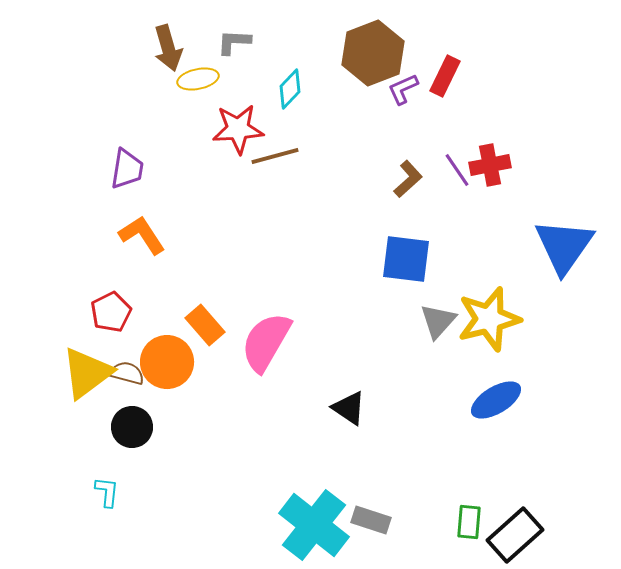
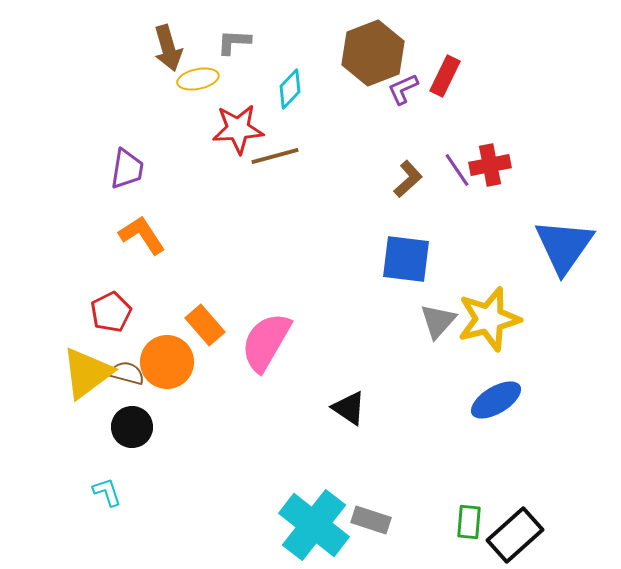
cyan L-shape: rotated 24 degrees counterclockwise
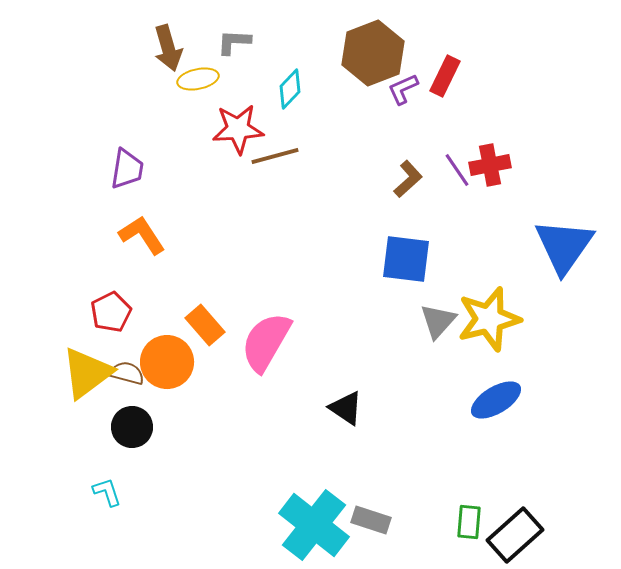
black triangle: moved 3 px left
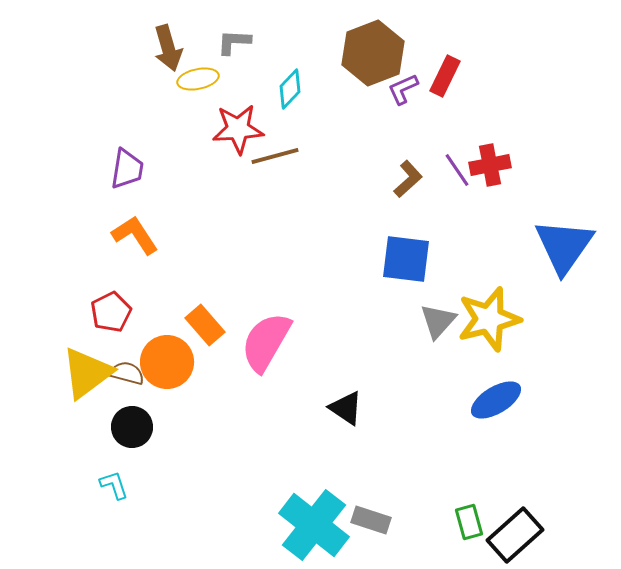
orange L-shape: moved 7 px left
cyan L-shape: moved 7 px right, 7 px up
green rectangle: rotated 20 degrees counterclockwise
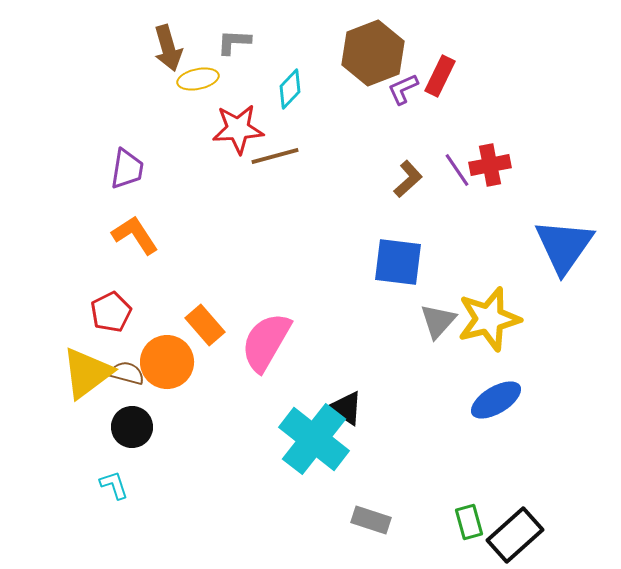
red rectangle: moved 5 px left
blue square: moved 8 px left, 3 px down
cyan cross: moved 86 px up
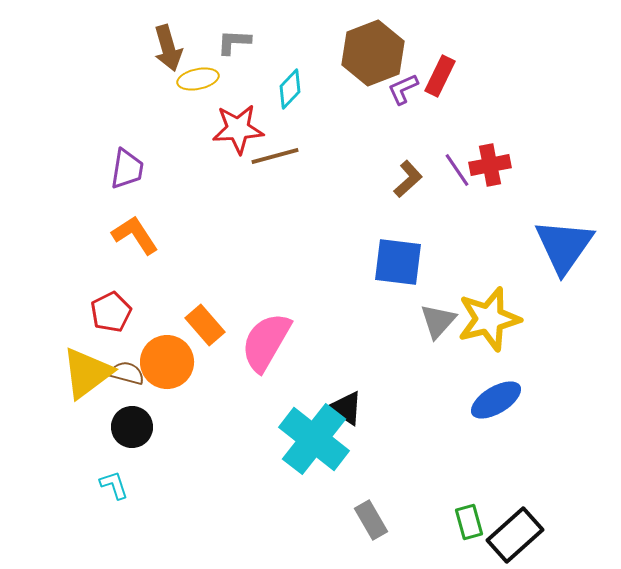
gray rectangle: rotated 42 degrees clockwise
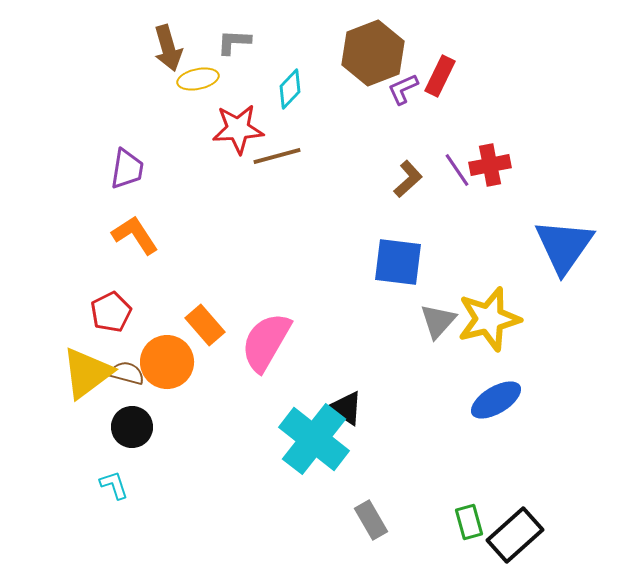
brown line: moved 2 px right
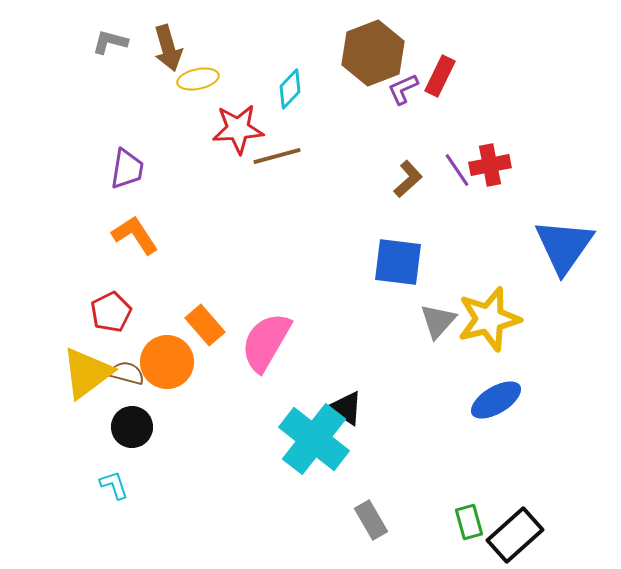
gray L-shape: moved 124 px left; rotated 12 degrees clockwise
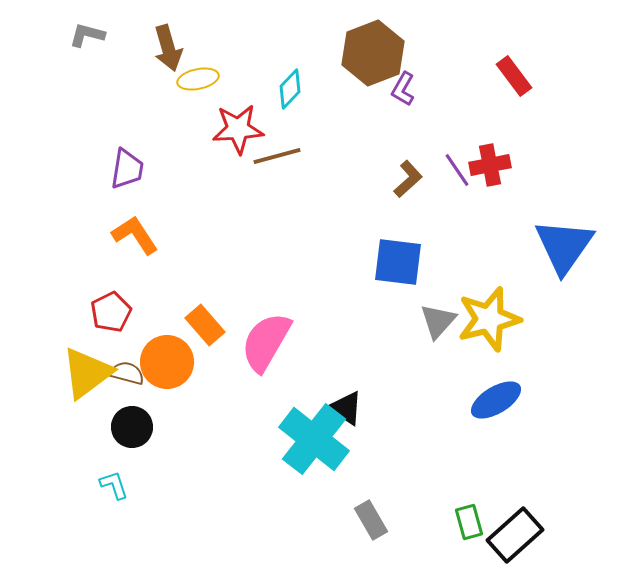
gray L-shape: moved 23 px left, 7 px up
red rectangle: moved 74 px right; rotated 63 degrees counterclockwise
purple L-shape: rotated 36 degrees counterclockwise
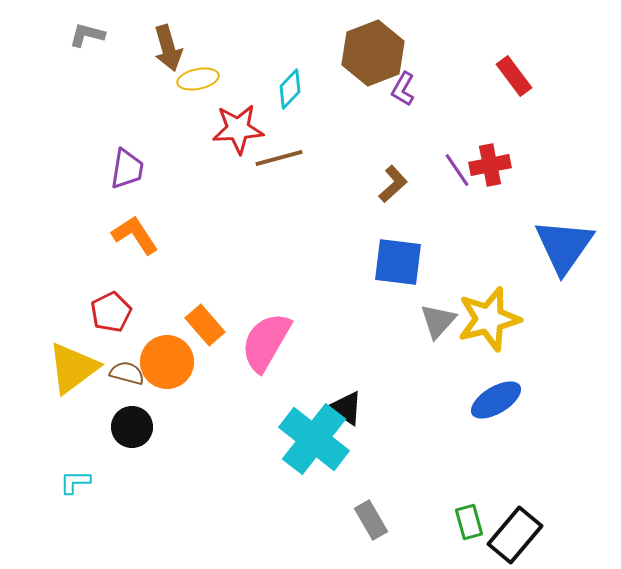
brown line: moved 2 px right, 2 px down
brown L-shape: moved 15 px left, 5 px down
yellow triangle: moved 14 px left, 5 px up
cyan L-shape: moved 39 px left, 3 px up; rotated 72 degrees counterclockwise
black rectangle: rotated 8 degrees counterclockwise
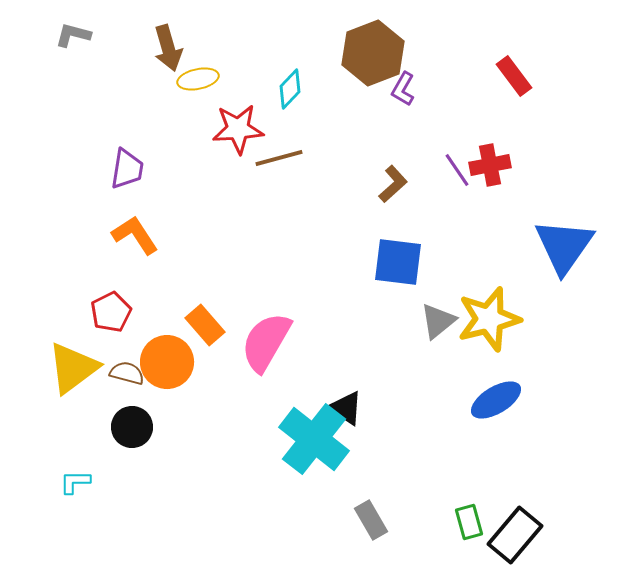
gray L-shape: moved 14 px left
gray triangle: rotated 9 degrees clockwise
